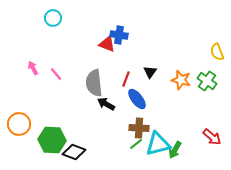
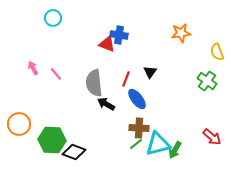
orange star: moved 47 px up; rotated 24 degrees counterclockwise
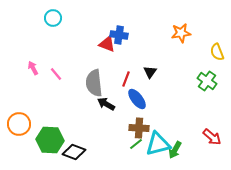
green hexagon: moved 2 px left
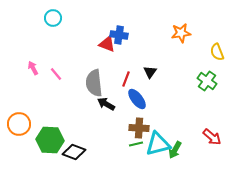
green line: rotated 24 degrees clockwise
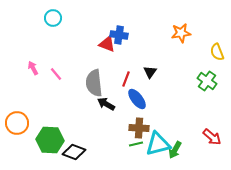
orange circle: moved 2 px left, 1 px up
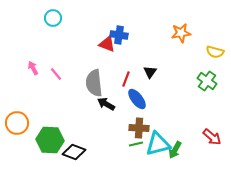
yellow semicircle: moved 2 px left; rotated 54 degrees counterclockwise
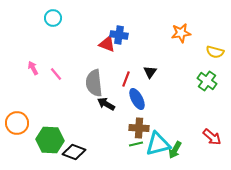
blue ellipse: rotated 10 degrees clockwise
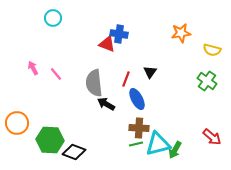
blue cross: moved 1 px up
yellow semicircle: moved 3 px left, 2 px up
